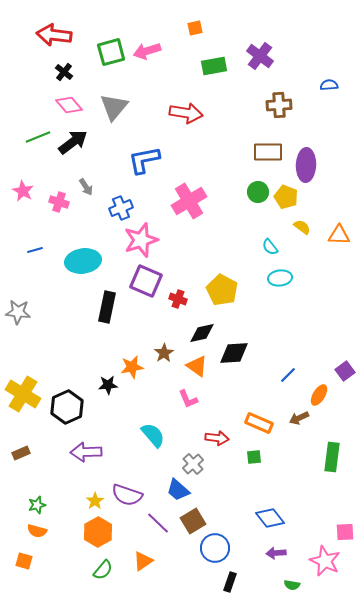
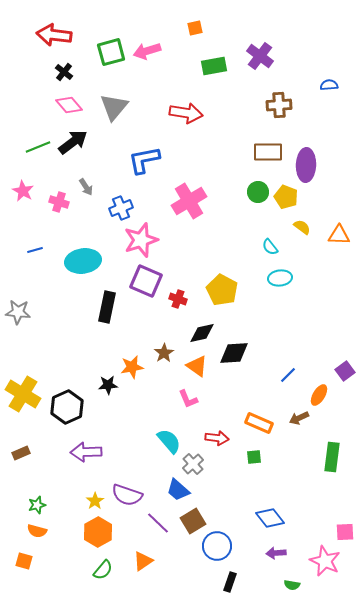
green line at (38, 137): moved 10 px down
cyan semicircle at (153, 435): moved 16 px right, 6 px down
blue circle at (215, 548): moved 2 px right, 2 px up
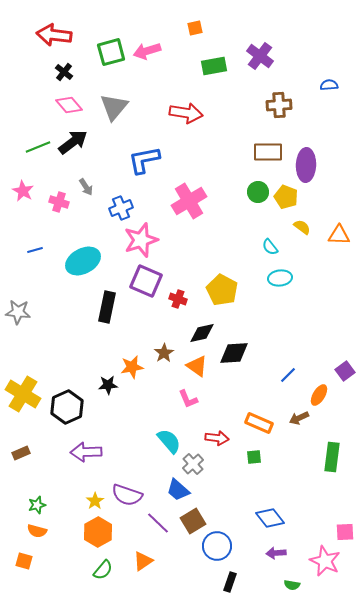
cyan ellipse at (83, 261): rotated 20 degrees counterclockwise
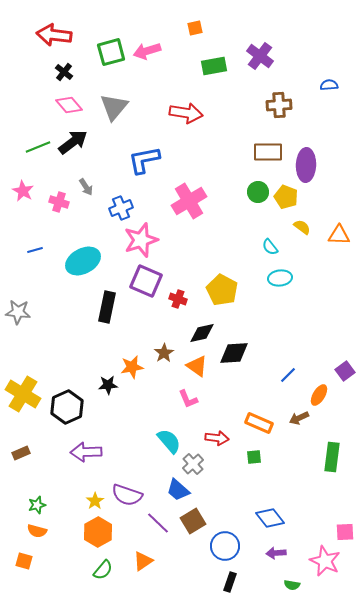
blue circle at (217, 546): moved 8 px right
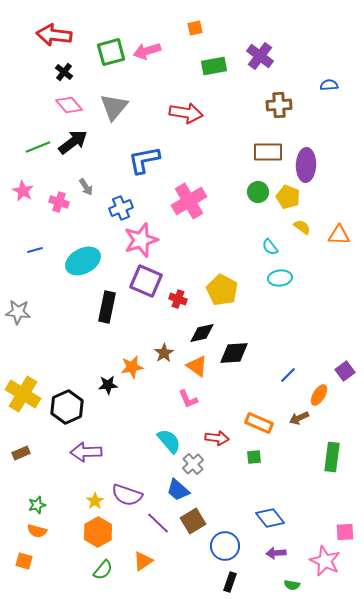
yellow pentagon at (286, 197): moved 2 px right
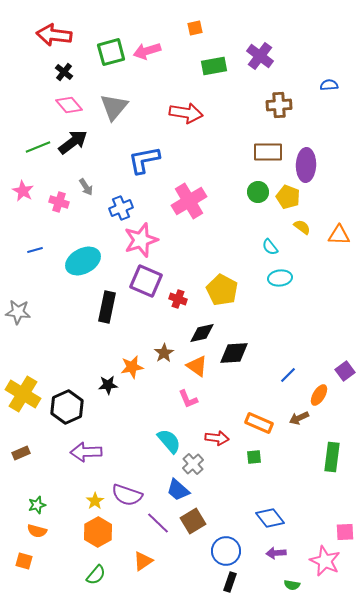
blue circle at (225, 546): moved 1 px right, 5 px down
green semicircle at (103, 570): moved 7 px left, 5 px down
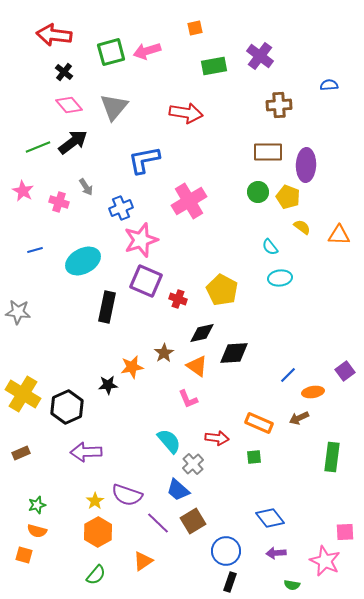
orange ellipse at (319, 395): moved 6 px left, 3 px up; rotated 50 degrees clockwise
orange square at (24, 561): moved 6 px up
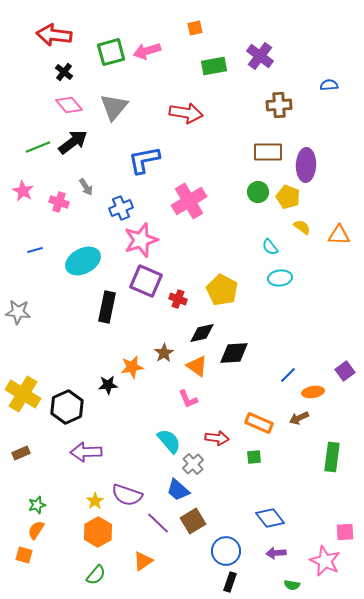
orange semicircle at (37, 531): moved 1 px left, 1 px up; rotated 108 degrees clockwise
